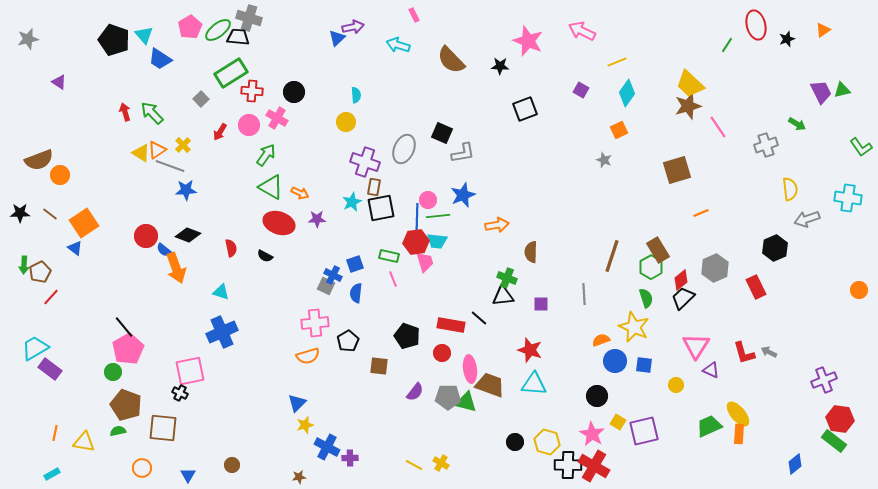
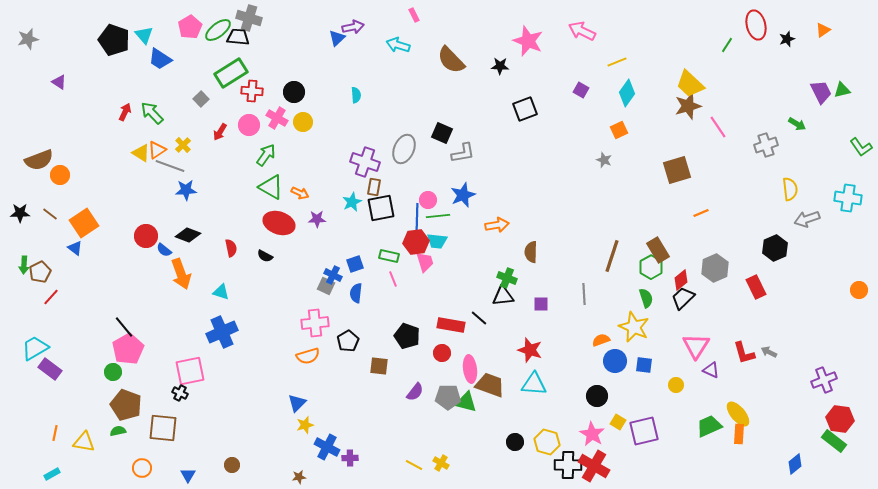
red arrow at (125, 112): rotated 42 degrees clockwise
yellow circle at (346, 122): moved 43 px left
orange arrow at (176, 268): moved 5 px right, 6 px down
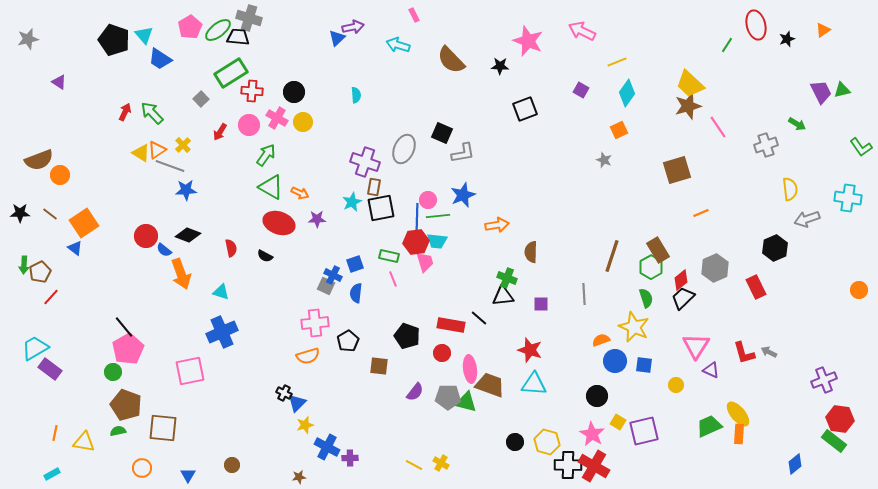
black cross at (180, 393): moved 104 px right
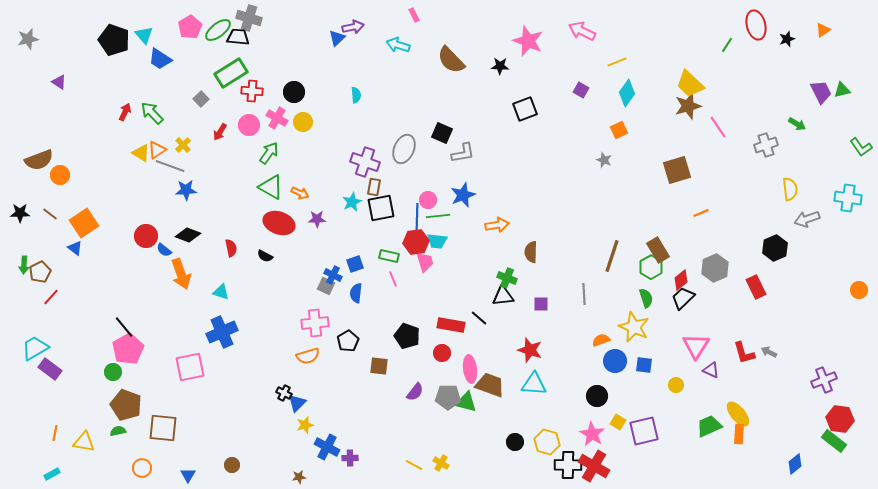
green arrow at (266, 155): moved 3 px right, 2 px up
pink square at (190, 371): moved 4 px up
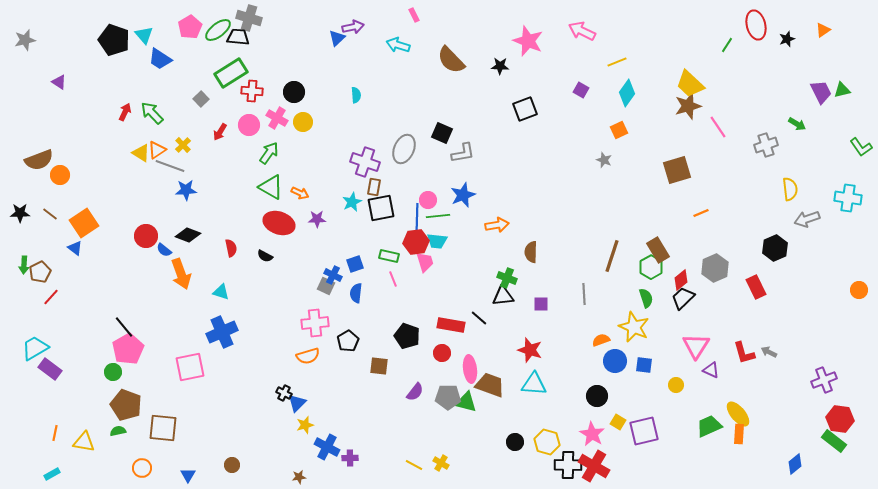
gray star at (28, 39): moved 3 px left, 1 px down
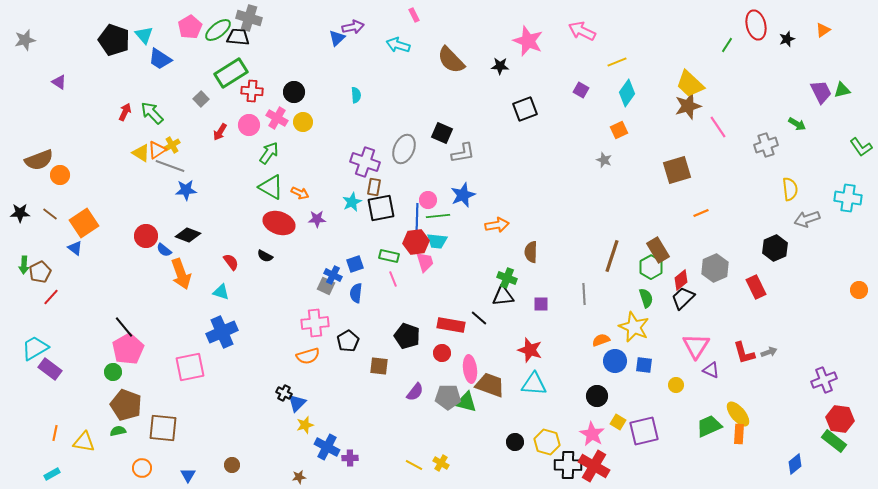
yellow cross at (183, 145): moved 11 px left; rotated 14 degrees clockwise
red semicircle at (231, 248): moved 14 px down; rotated 24 degrees counterclockwise
gray arrow at (769, 352): rotated 133 degrees clockwise
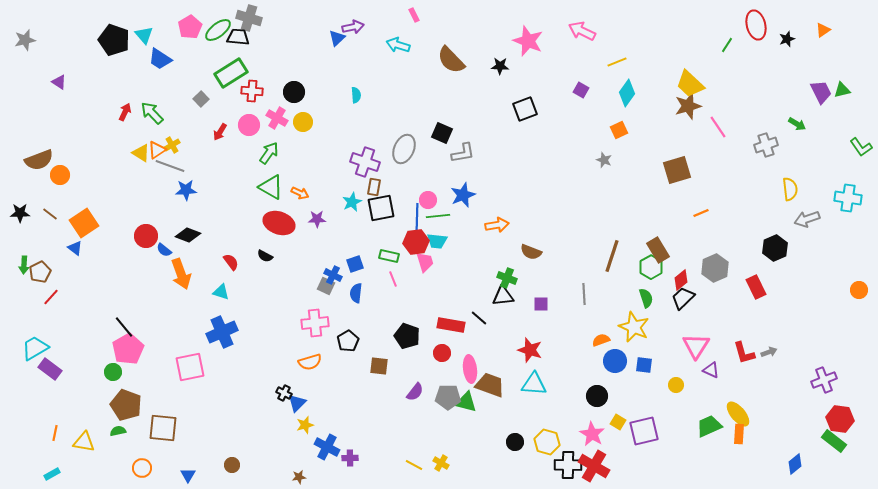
brown semicircle at (531, 252): rotated 70 degrees counterclockwise
orange semicircle at (308, 356): moved 2 px right, 6 px down
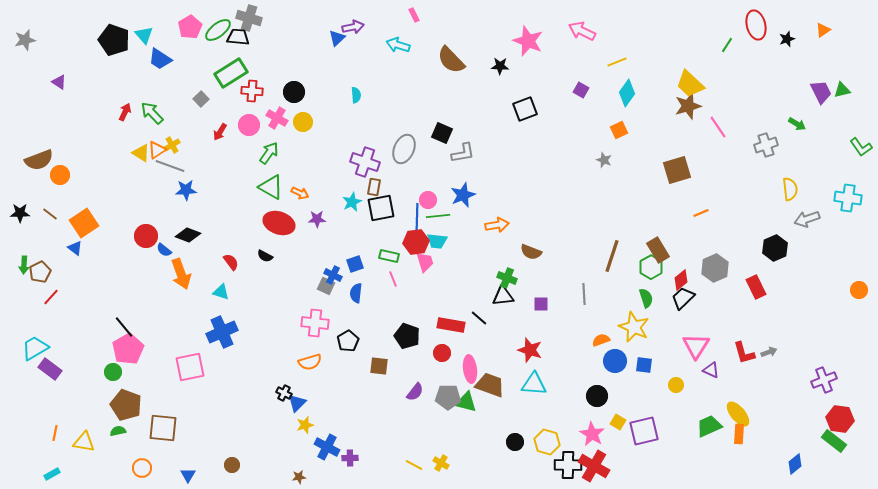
pink cross at (315, 323): rotated 12 degrees clockwise
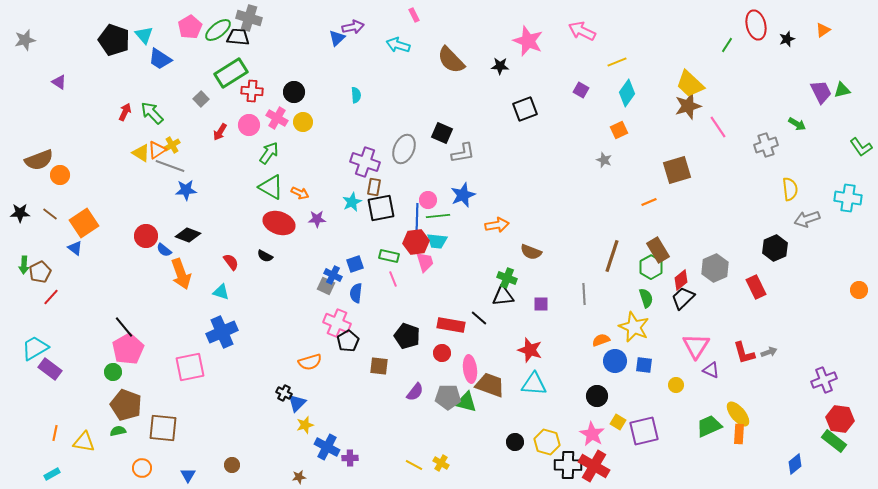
orange line at (701, 213): moved 52 px left, 11 px up
pink cross at (315, 323): moved 22 px right; rotated 16 degrees clockwise
